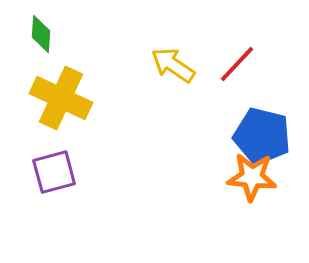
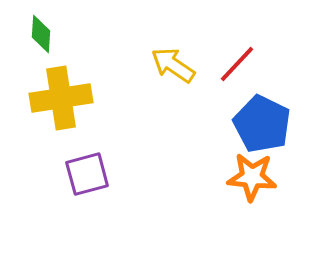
yellow cross: rotated 34 degrees counterclockwise
blue pentagon: moved 12 px up; rotated 12 degrees clockwise
purple square: moved 33 px right, 2 px down
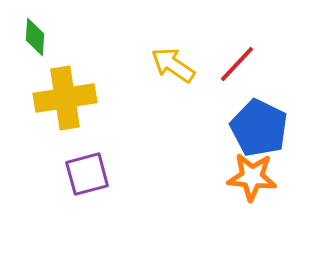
green diamond: moved 6 px left, 3 px down
yellow cross: moved 4 px right
blue pentagon: moved 3 px left, 4 px down
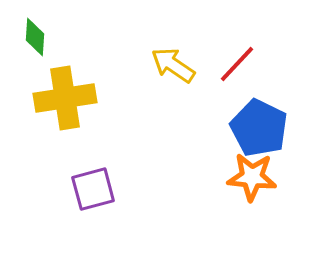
purple square: moved 6 px right, 15 px down
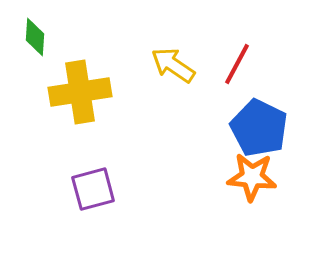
red line: rotated 15 degrees counterclockwise
yellow cross: moved 15 px right, 6 px up
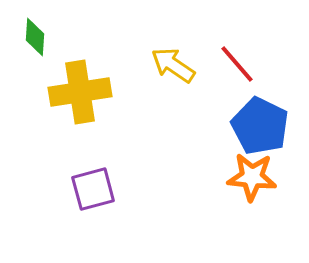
red line: rotated 69 degrees counterclockwise
blue pentagon: moved 1 px right, 2 px up
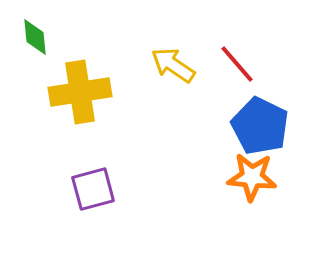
green diamond: rotated 9 degrees counterclockwise
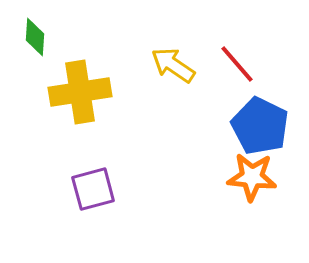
green diamond: rotated 9 degrees clockwise
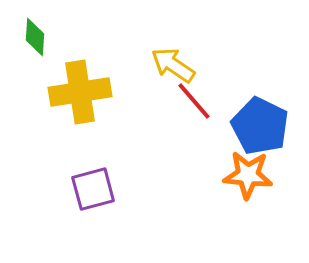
red line: moved 43 px left, 37 px down
orange star: moved 4 px left, 2 px up
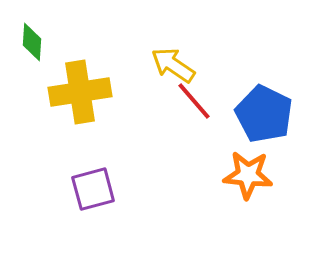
green diamond: moved 3 px left, 5 px down
blue pentagon: moved 4 px right, 12 px up
